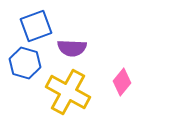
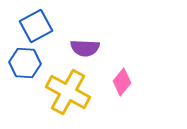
blue square: rotated 8 degrees counterclockwise
purple semicircle: moved 13 px right
blue hexagon: rotated 12 degrees counterclockwise
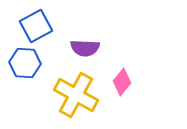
yellow cross: moved 8 px right, 3 px down
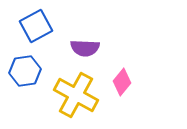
blue hexagon: moved 8 px down; rotated 12 degrees counterclockwise
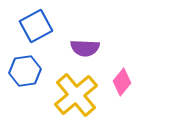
yellow cross: rotated 21 degrees clockwise
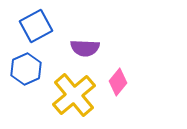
blue hexagon: moved 1 px right, 2 px up; rotated 16 degrees counterclockwise
pink diamond: moved 4 px left
yellow cross: moved 2 px left
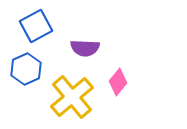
yellow cross: moved 2 px left, 2 px down
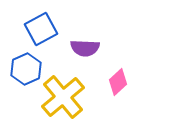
blue square: moved 5 px right, 3 px down
pink diamond: rotated 8 degrees clockwise
yellow cross: moved 9 px left
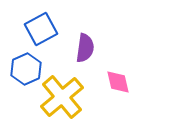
purple semicircle: rotated 84 degrees counterclockwise
pink diamond: rotated 60 degrees counterclockwise
yellow cross: moved 1 px left
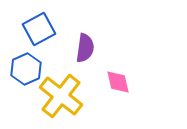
blue square: moved 2 px left
yellow cross: moved 1 px left, 1 px up; rotated 12 degrees counterclockwise
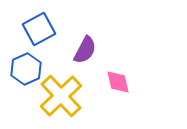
purple semicircle: moved 2 px down; rotated 20 degrees clockwise
yellow cross: rotated 9 degrees clockwise
